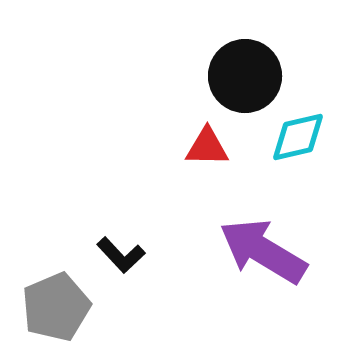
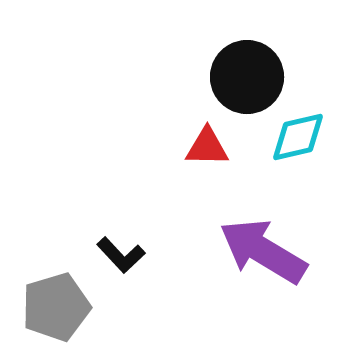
black circle: moved 2 px right, 1 px down
gray pentagon: rotated 6 degrees clockwise
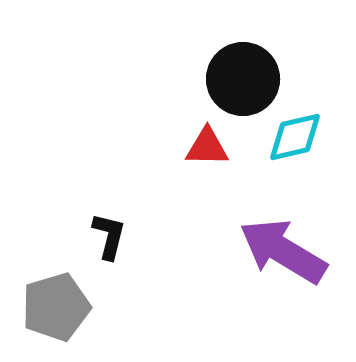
black circle: moved 4 px left, 2 px down
cyan diamond: moved 3 px left
purple arrow: moved 20 px right
black L-shape: moved 12 px left, 19 px up; rotated 123 degrees counterclockwise
